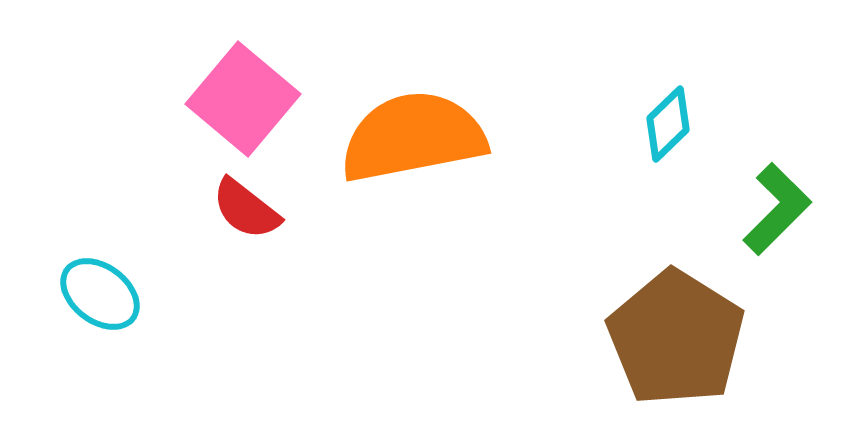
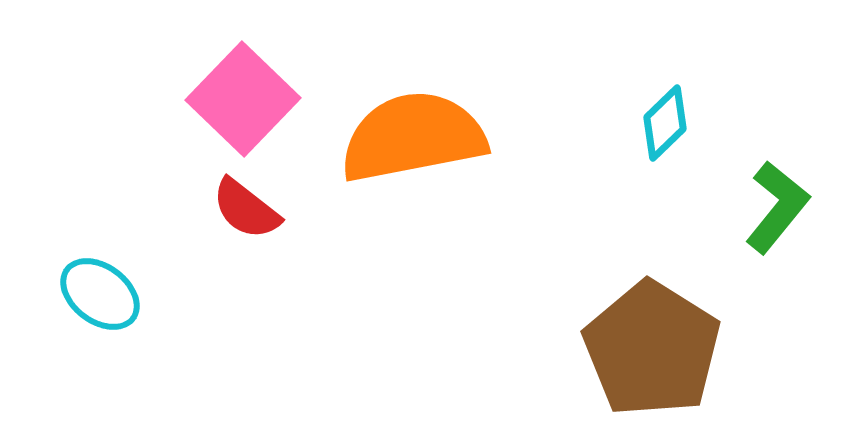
pink square: rotated 4 degrees clockwise
cyan diamond: moved 3 px left, 1 px up
green L-shape: moved 2 px up; rotated 6 degrees counterclockwise
brown pentagon: moved 24 px left, 11 px down
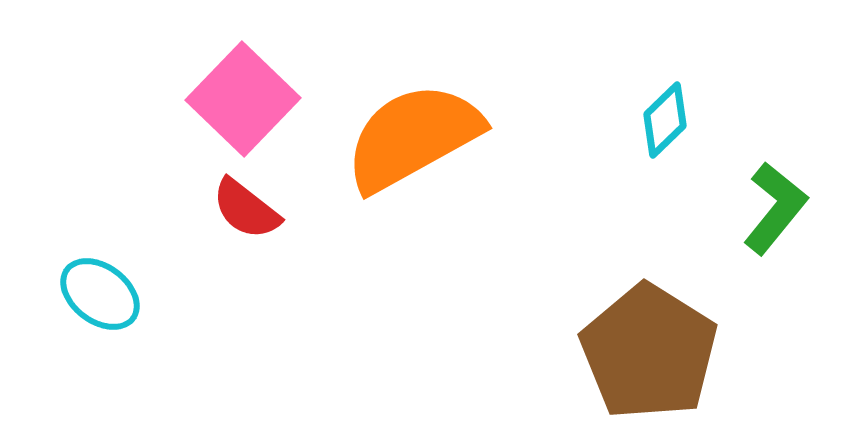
cyan diamond: moved 3 px up
orange semicircle: rotated 18 degrees counterclockwise
green L-shape: moved 2 px left, 1 px down
brown pentagon: moved 3 px left, 3 px down
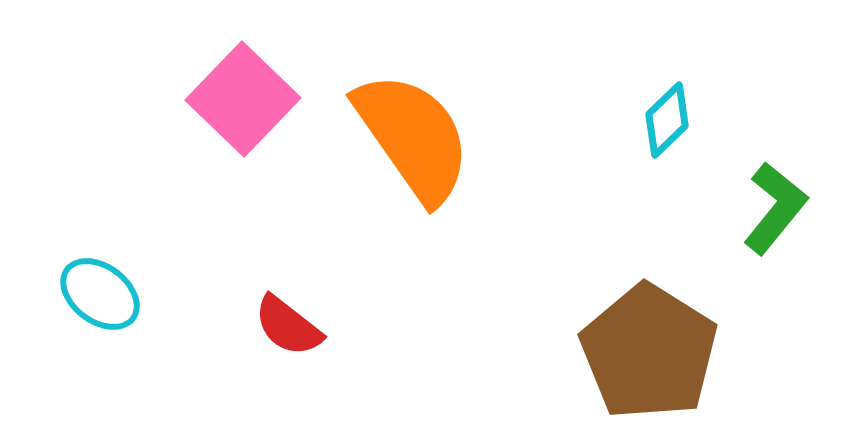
cyan diamond: moved 2 px right
orange semicircle: rotated 84 degrees clockwise
red semicircle: moved 42 px right, 117 px down
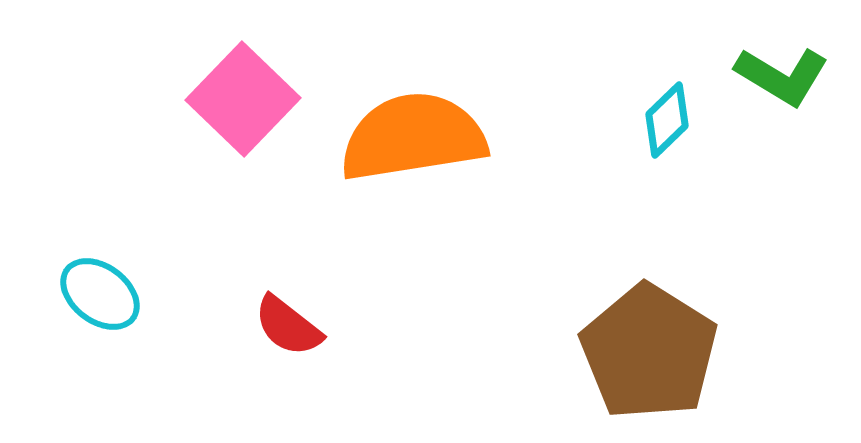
orange semicircle: rotated 64 degrees counterclockwise
green L-shape: moved 7 px right, 132 px up; rotated 82 degrees clockwise
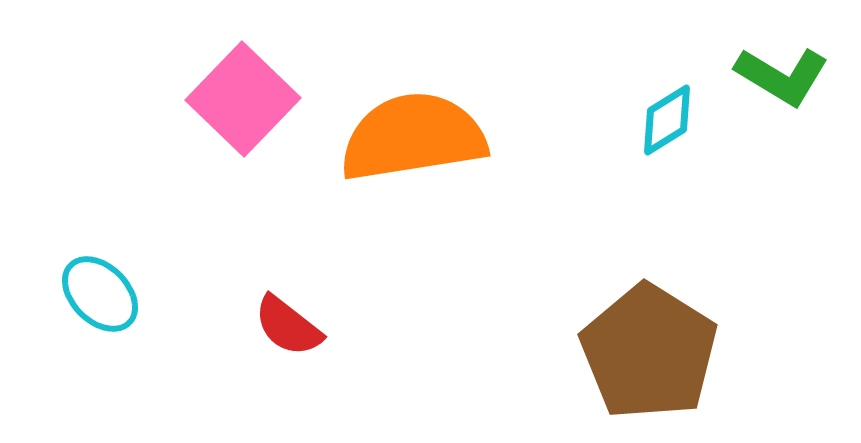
cyan diamond: rotated 12 degrees clockwise
cyan ellipse: rotated 8 degrees clockwise
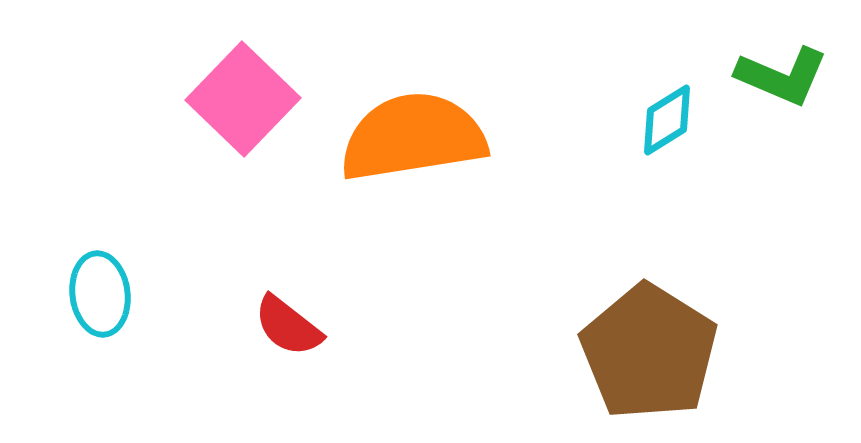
green L-shape: rotated 8 degrees counterclockwise
cyan ellipse: rotated 38 degrees clockwise
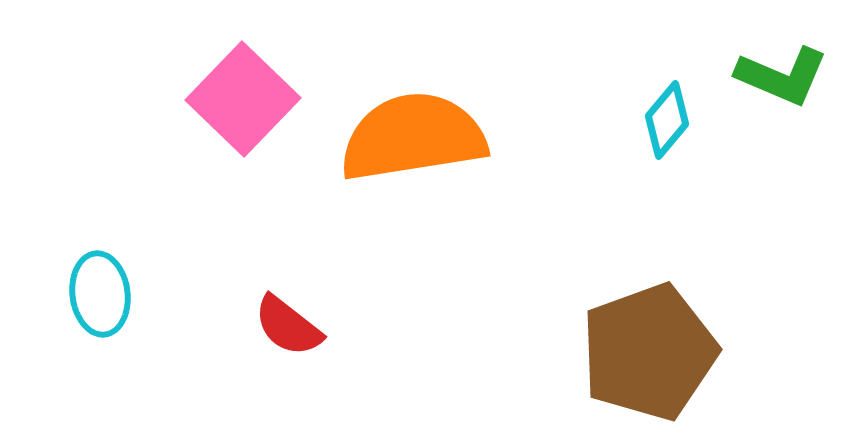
cyan diamond: rotated 18 degrees counterclockwise
brown pentagon: rotated 20 degrees clockwise
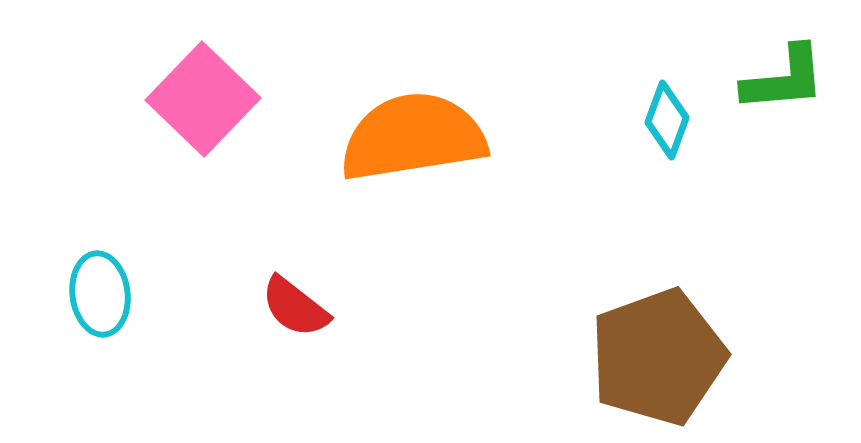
green L-shape: moved 2 px right, 3 px down; rotated 28 degrees counterclockwise
pink square: moved 40 px left
cyan diamond: rotated 20 degrees counterclockwise
red semicircle: moved 7 px right, 19 px up
brown pentagon: moved 9 px right, 5 px down
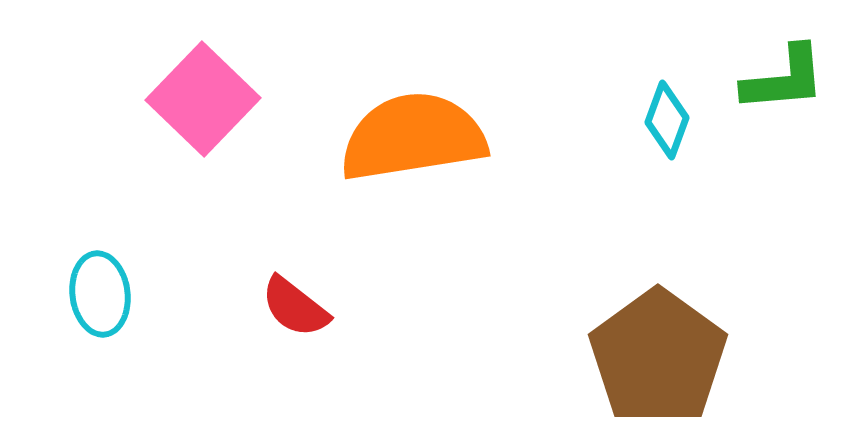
brown pentagon: rotated 16 degrees counterclockwise
